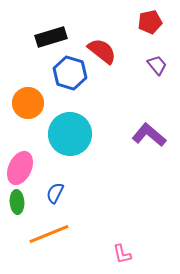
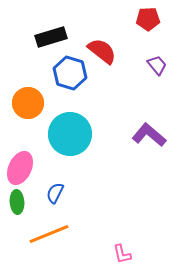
red pentagon: moved 2 px left, 3 px up; rotated 10 degrees clockwise
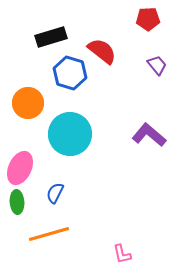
orange line: rotated 6 degrees clockwise
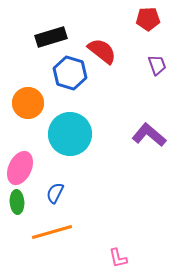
purple trapezoid: rotated 20 degrees clockwise
orange line: moved 3 px right, 2 px up
pink L-shape: moved 4 px left, 4 px down
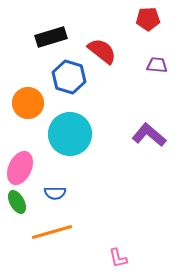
purple trapezoid: rotated 65 degrees counterclockwise
blue hexagon: moved 1 px left, 4 px down
blue semicircle: rotated 115 degrees counterclockwise
green ellipse: rotated 25 degrees counterclockwise
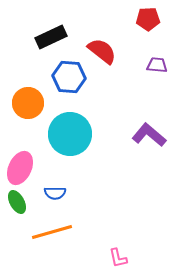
black rectangle: rotated 8 degrees counterclockwise
blue hexagon: rotated 12 degrees counterclockwise
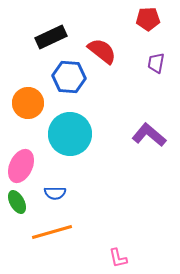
purple trapezoid: moved 1 px left, 2 px up; rotated 85 degrees counterclockwise
pink ellipse: moved 1 px right, 2 px up
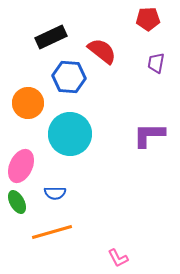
purple L-shape: rotated 40 degrees counterclockwise
pink L-shape: rotated 15 degrees counterclockwise
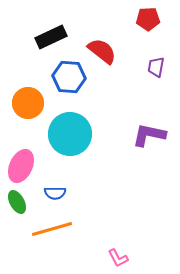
purple trapezoid: moved 4 px down
purple L-shape: rotated 12 degrees clockwise
orange line: moved 3 px up
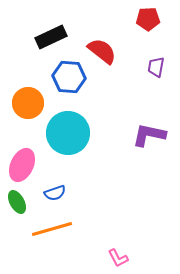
cyan circle: moved 2 px left, 1 px up
pink ellipse: moved 1 px right, 1 px up
blue semicircle: rotated 20 degrees counterclockwise
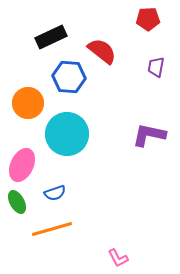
cyan circle: moved 1 px left, 1 px down
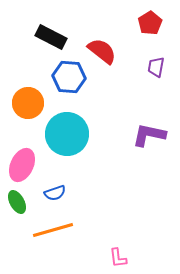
red pentagon: moved 2 px right, 4 px down; rotated 30 degrees counterclockwise
black rectangle: rotated 52 degrees clockwise
orange line: moved 1 px right, 1 px down
pink L-shape: rotated 20 degrees clockwise
